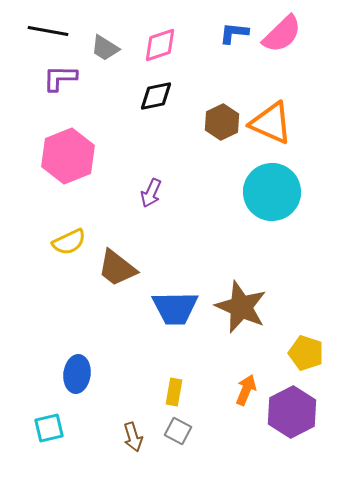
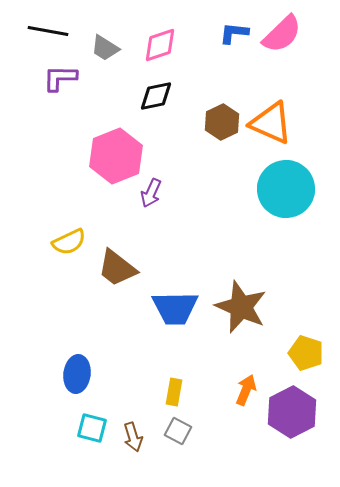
pink hexagon: moved 48 px right
cyan circle: moved 14 px right, 3 px up
cyan square: moved 43 px right; rotated 28 degrees clockwise
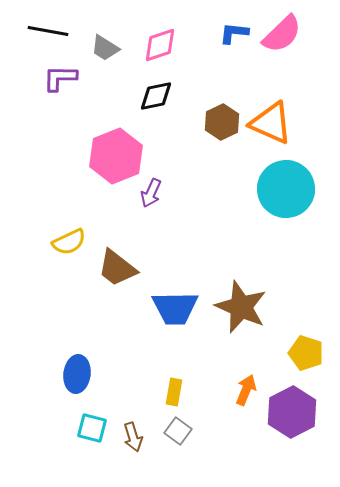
gray square: rotated 8 degrees clockwise
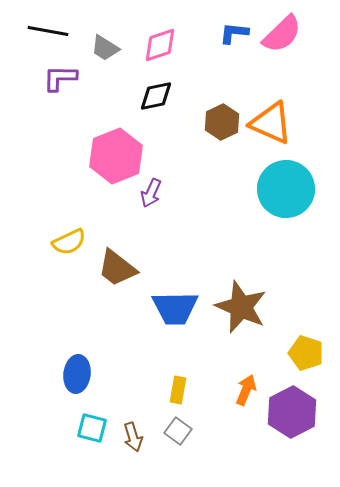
yellow rectangle: moved 4 px right, 2 px up
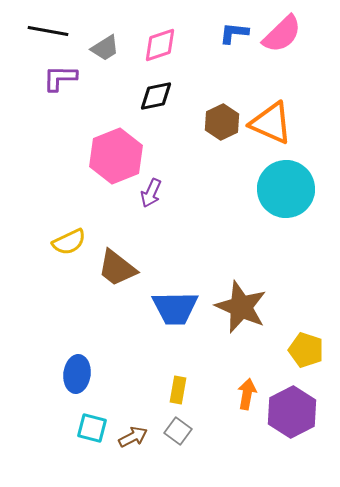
gray trapezoid: rotated 64 degrees counterclockwise
yellow pentagon: moved 3 px up
orange arrow: moved 1 px right, 4 px down; rotated 12 degrees counterclockwise
brown arrow: rotated 100 degrees counterclockwise
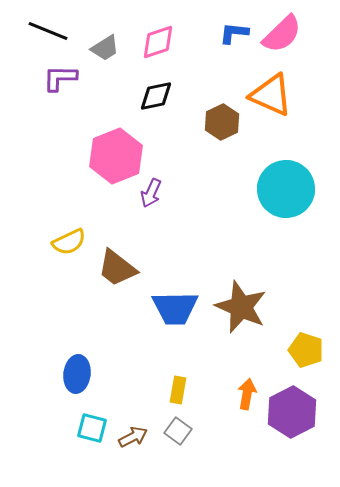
black line: rotated 12 degrees clockwise
pink diamond: moved 2 px left, 3 px up
orange triangle: moved 28 px up
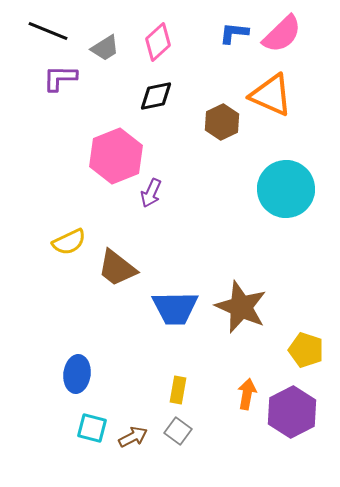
pink diamond: rotated 24 degrees counterclockwise
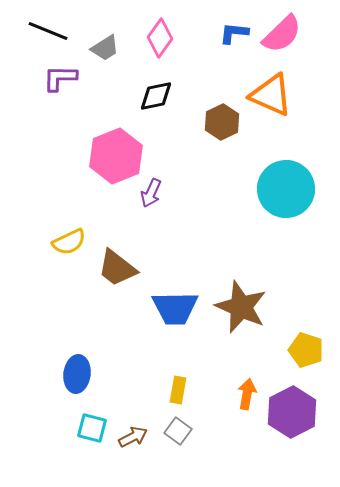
pink diamond: moved 2 px right, 4 px up; rotated 12 degrees counterclockwise
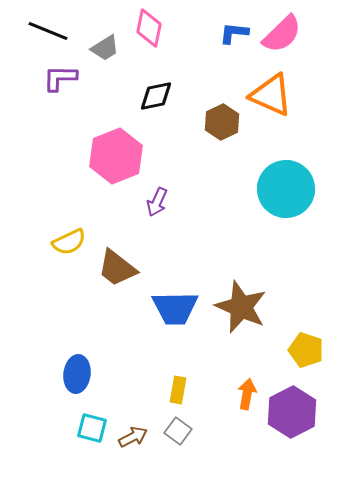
pink diamond: moved 11 px left, 10 px up; rotated 24 degrees counterclockwise
purple arrow: moved 6 px right, 9 px down
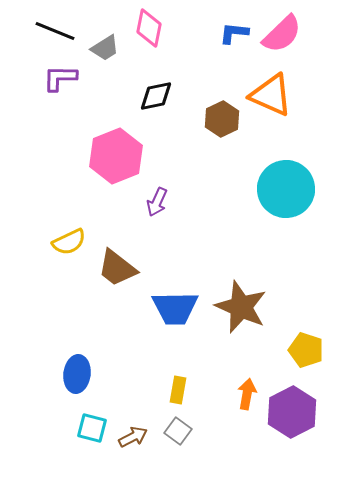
black line: moved 7 px right
brown hexagon: moved 3 px up
